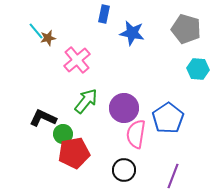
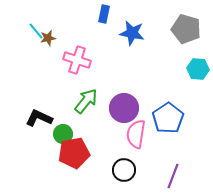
pink cross: rotated 32 degrees counterclockwise
black L-shape: moved 4 px left
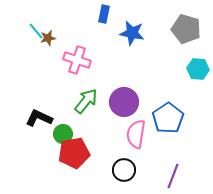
purple circle: moved 6 px up
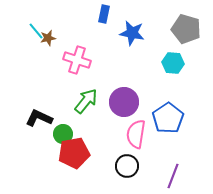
cyan hexagon: moved 25 px left, 6 px up
black circle: moved 3 px right, 4 px up
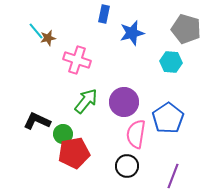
blue star: rotated 25 degrees counterclockwise
cyan hexagon: moved 2 px left, 1 px up
black L-shape: moved 2 px left, 3 px down
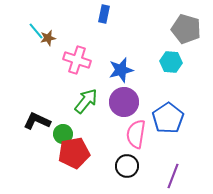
blue star: moved 11 px left, 37 px down
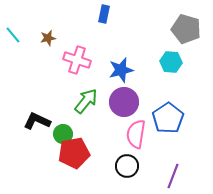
cyan line: moved 23 px left, 4 px down
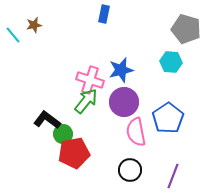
brown star: moved 14 px left, 13 px up
pink cross: moved 13 px right, 20 px down
black L-shape: moved 10 px right, 1 px up; rotated 12 degrees clockwise
pink semicircle: moved 2 px up; rotated 20 degrees counterclockwise
black circle: moved 3 px right, 4 px down
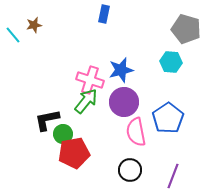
black L-shape: rotated 48 degrees counterclockwise
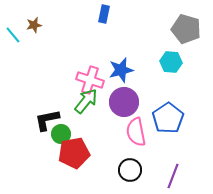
green circle: moved 2 px left
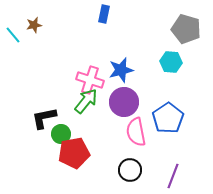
black L-shape: moved 3 px left, 2 px up
